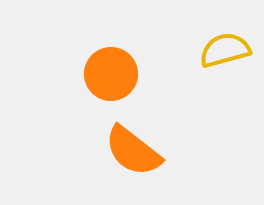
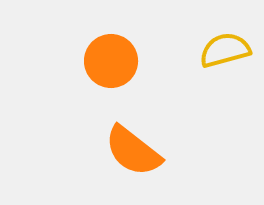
orange circle: moved 13 px up
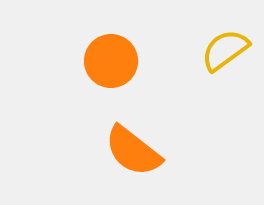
yellow semicircle: rotated 21 degrees counterclockwise
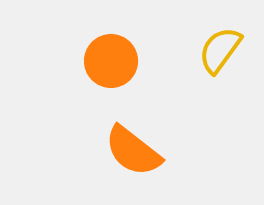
yellow semicircle: moved 5 px left; rotated 18 degrees counterclockwise
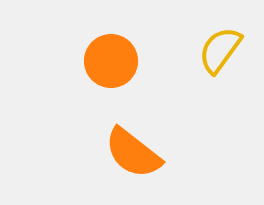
orange semicircle: moved 2 px down
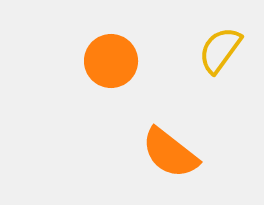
orange semicircle: moved 37 px right
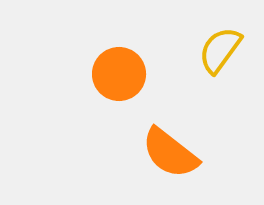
orange circle: moved 8 px right, 13 px down
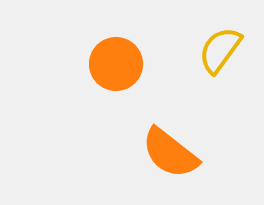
orange circle: moved 3 px left, 10 px up
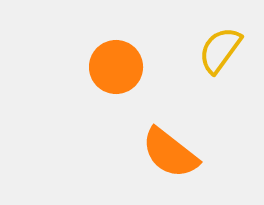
orange circle: moved 3 px down
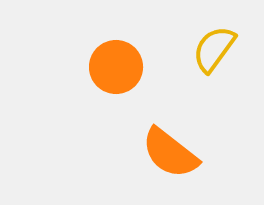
yellow semicircle: moved 6 px left, 1 px up
